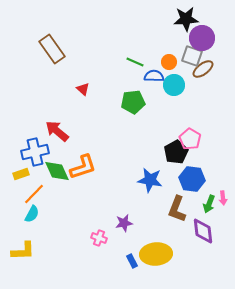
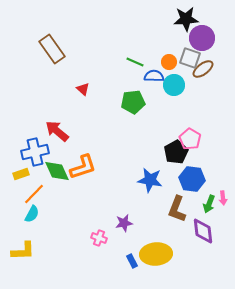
gray square: moved 2 px left, 2 px down
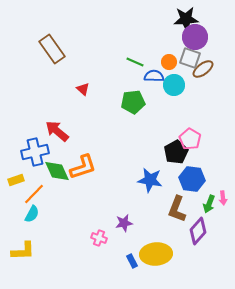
purple circle: moved 7 px left, 1 px up
yellow rectangle: moved 5 px left, 6 px down
purple diamond: moved 5 px left; rotated 48 degrees clockwise
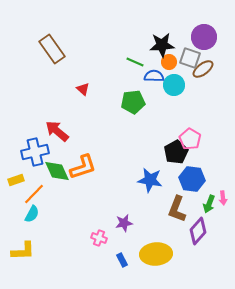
black star: moved 24 px left, 26 px down
purple circle: moved 9 px right
blue rectangle: moved 10 px left, 1 px up
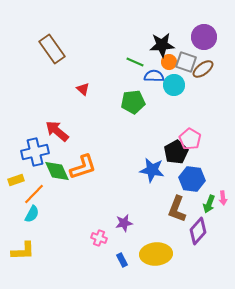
gray square: moved 4 px left, 4 px down
blue star: moved 2 px right, 10 px up
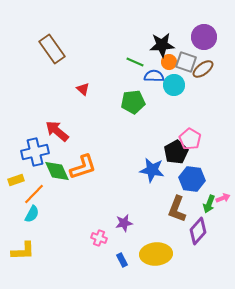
pink arrow: rotated 104 degrees counterclockwise
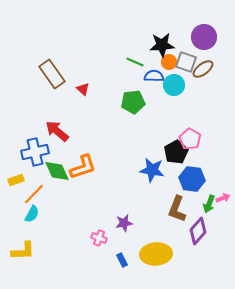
brown rectangle: moved 25 px down
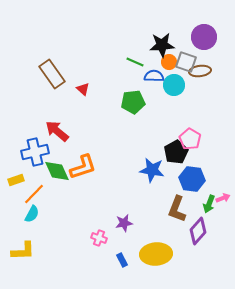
brown ellipse: moved 3 px left, 2 px down; rotated 30 degrees clockwise
